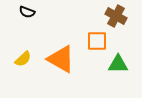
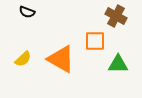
orange square: moved 2 px left
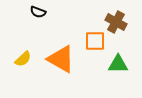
black semicircle: moved 11 px right
brown cross: moved 6 px down
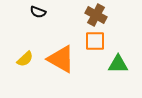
brown cross: moved 20 px left, 7 px up
yellow semicircle: moved 2 px right
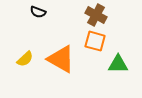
orange square: rotated 15 degrees clockwise
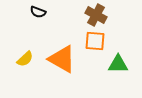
orange square: rotated 10 degrees counterclockwise
orange triangle: moved 1 px right
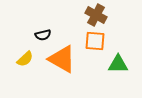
black semicircle: moved 5 px right, 23 px down; rotated 35 degrees counterclockwise
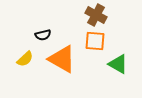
green triangle: rotated 30 degrees clockwise
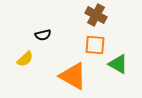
orange square: moved 4 px down
orange triangle: moved 11 px right, 17 px down
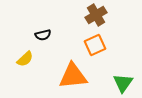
brown cross: rotated 30 degrees clockwise
orange square: rotated 30 degrees counterclockwise
green triangle: moved 5 px right, 19 px down; rotated 35 degrees clockwise
orange triangle: rotated 36 degrees counterclockwise
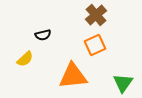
brown cross: rotated 10 degrees counterclockwise
